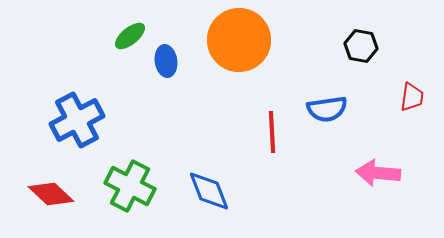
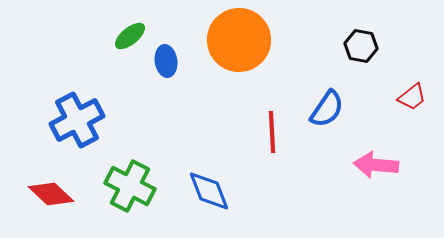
red trapezoid: rotated 44 degrees clockwise
blue semicircle: rotated 48 degrees counterclockwise
pink arrow: moved 2 px left, 8 px up
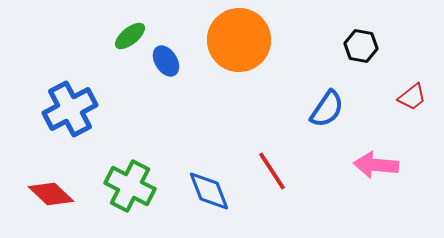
blue ellipse: rotated 24 degrees counterclockwise
blue cross: moved 7 px left, 11 px up
red line: moved 39 px down; rotated 30 degrees counterclockwise
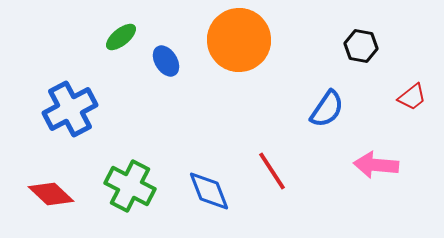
green ellipse: moved 9 px left, 1 px down
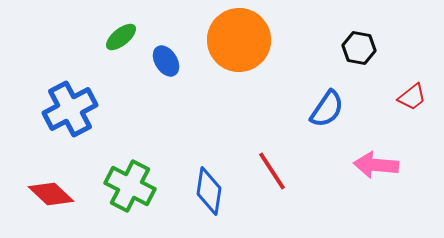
black hexagon: moved 2 px left, 2 px down
blue diamond: rotated 30 degrees clockwise
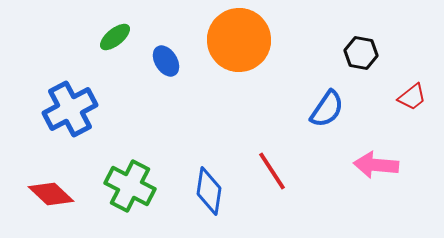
green ellipse: moved 6 px left
black hexagon: moved 2 px right, 5 px down
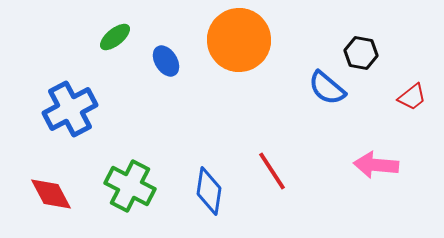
blue semicircle: moved 21 px up; rotated 96 degrees clockwise
red diamond: rotated 18 degrees clockwise
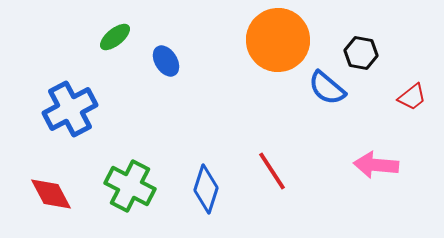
orange circle: moved 39 px right
blue diamond: moved 3 px left, 2 px up; rotated 9 degrees clockwise
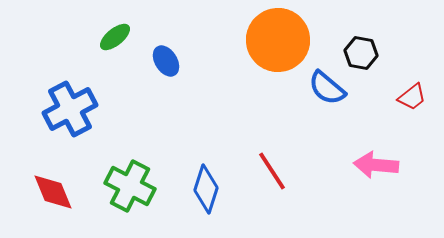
red diamond: moved 2 px right, 2 px up; rotated 6 degrees clockwise
